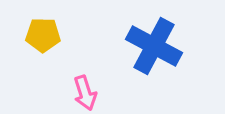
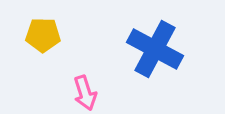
blue cross: moved 1 px right, 3 px down
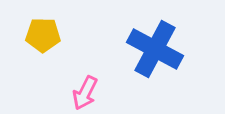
pink arrow: rotated 44 degrees clockwise
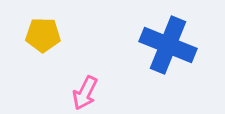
blue cross: moved 13 px right, 4 px up; rotated 6 degrees counterclockwise
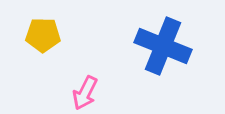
blue cross: moved 5 px left, 1 px down
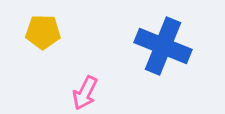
yellow pentagon: moved 3 px up
